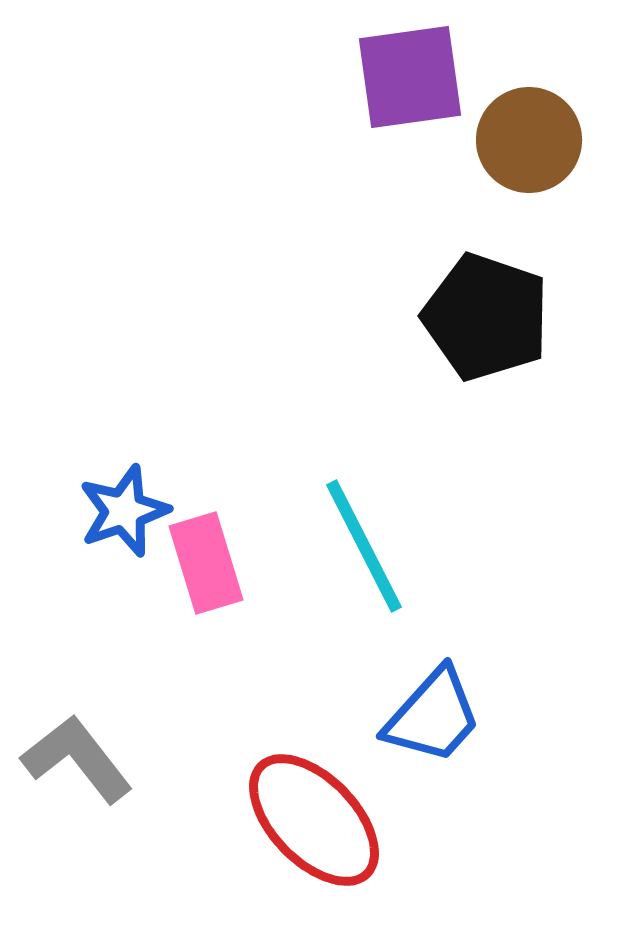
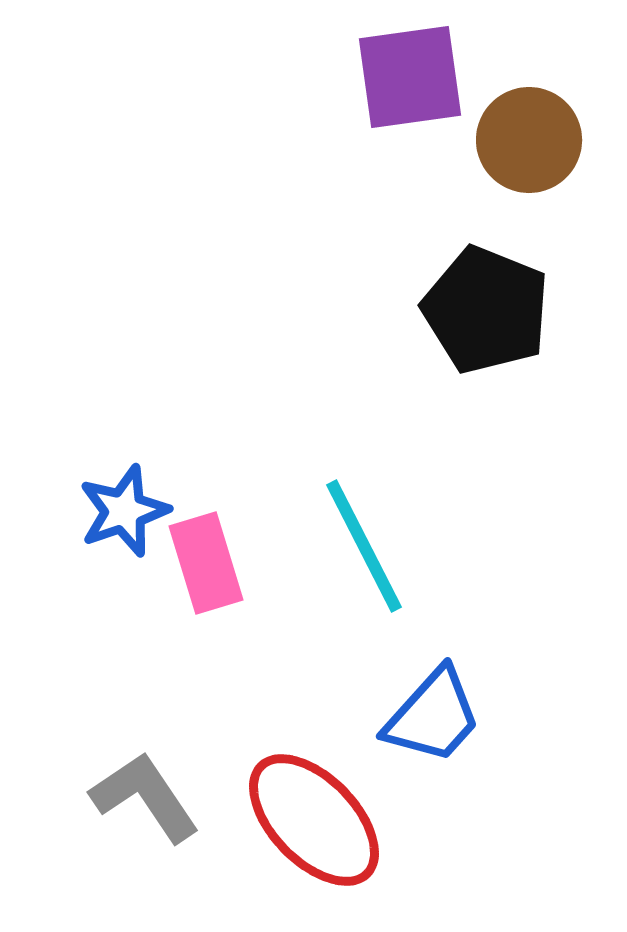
black pentagon: moved 7 px up; rotated 3 degrees clockwise
gray L-shape: moved 68 px right, 38 px down; rotated 4 degrees clockwise
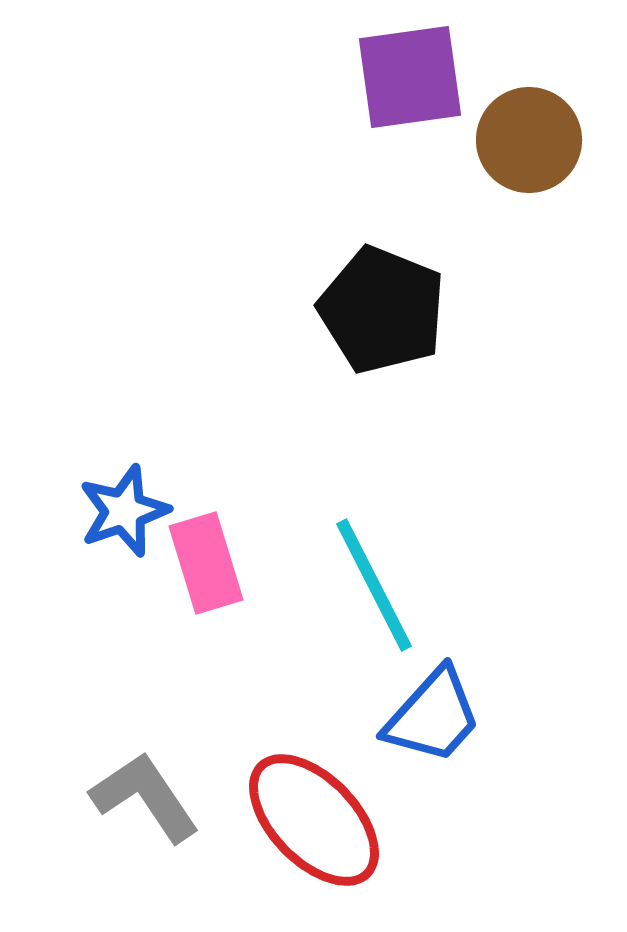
black pentagon: moved 104 px left
cyan line: moved 10 px right, 39 px down
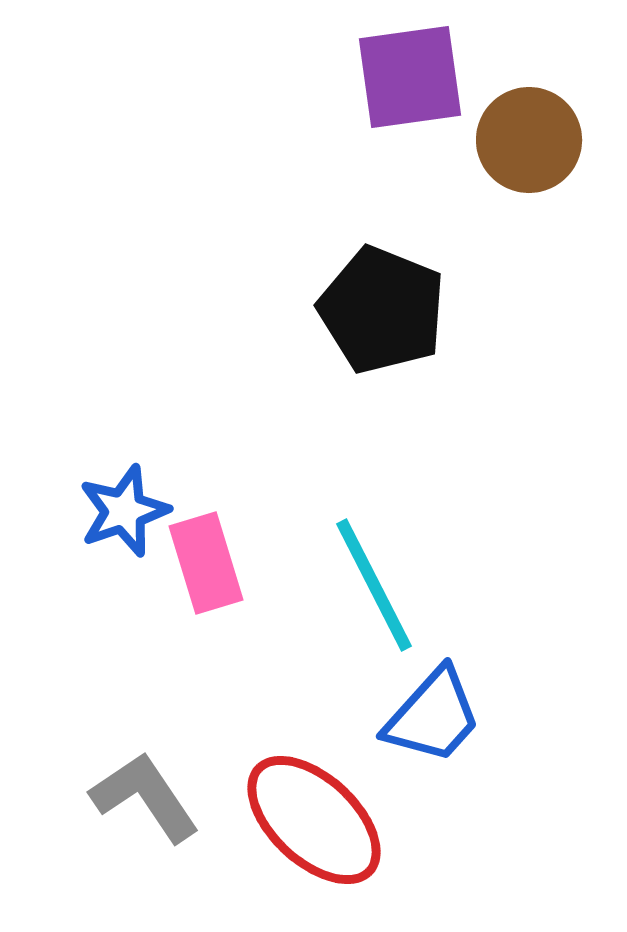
red ellipse: rotated 3 degrees counterclockwise
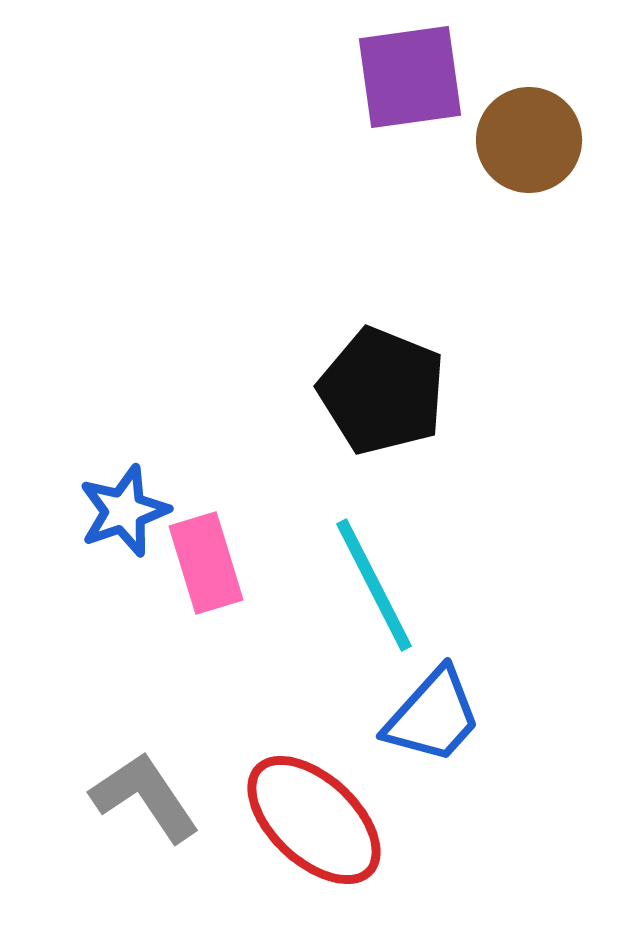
black pentagon: moved 81 px down
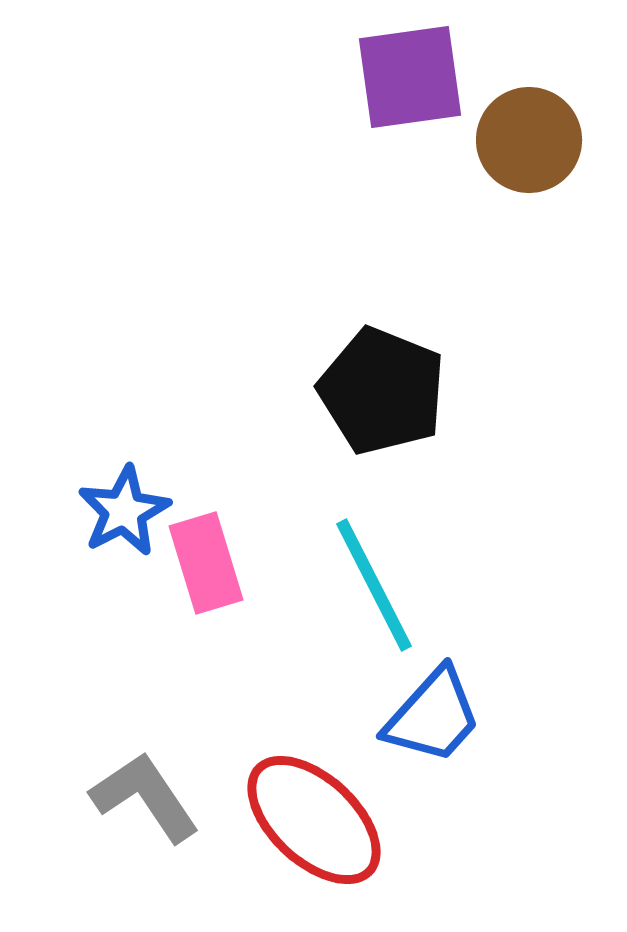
blue star: rotated 8 degrees counterclockwise
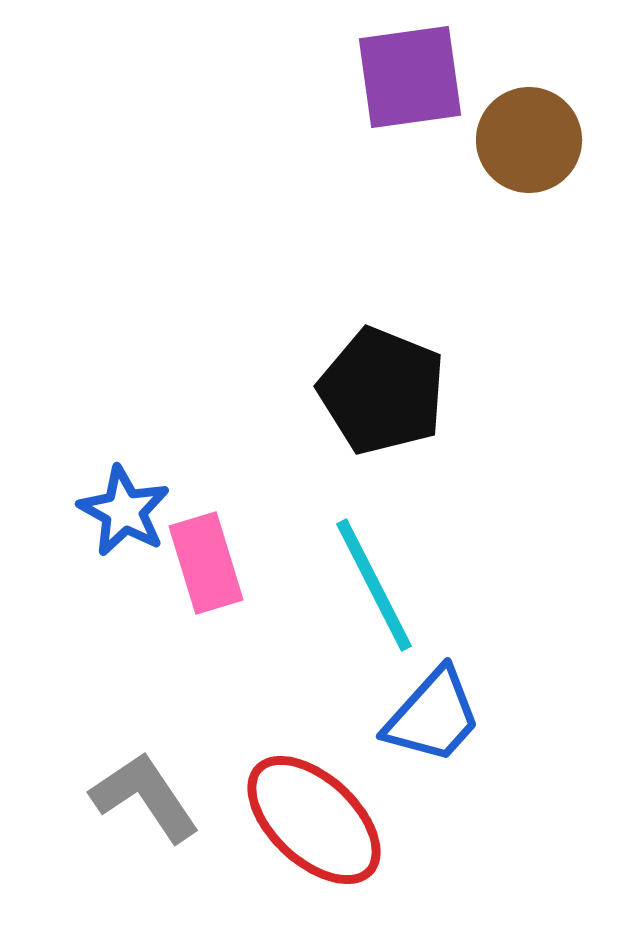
blue star: rotated 16 degrees counterclockwise
